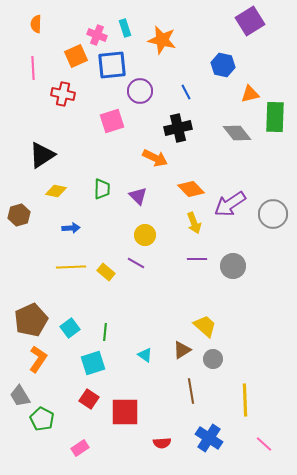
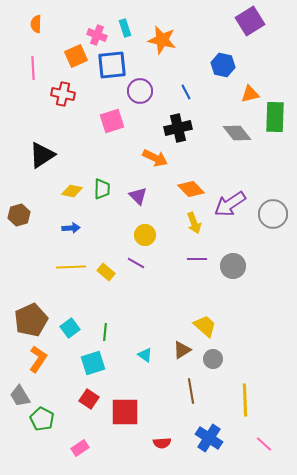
yellow diamond at (56, 191): moved 16 px right
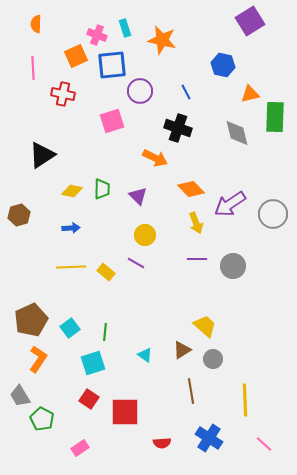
black cross at (178, 128): rotated 32 degrees clockwise
gray diamond at (237, 133): rotated 24 degrees clockwise
yellow arrow at (194, 223): moved 2 px right
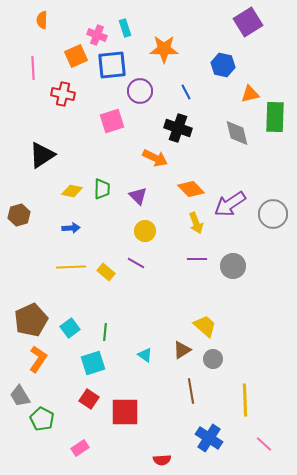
purple square at (250, 21): moved 2 px left, 1 px down
orange semicircle at (36, 24): moved 6 px right, 4 px up
orange star at (162, 40): moved 2 px right, 9 px down; rotated 12 degrees counterclockwise
yellow circle at (145, 235): moved 4 px up
red semicircle at (162, 443): moved 17 px down
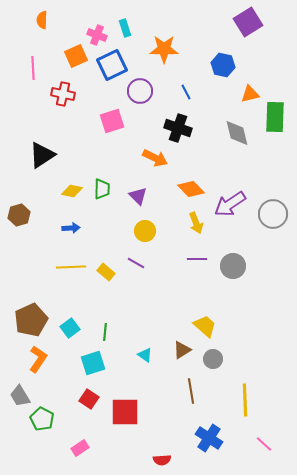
blue square at (112, 65): rotated 20 degrees counterclockwise
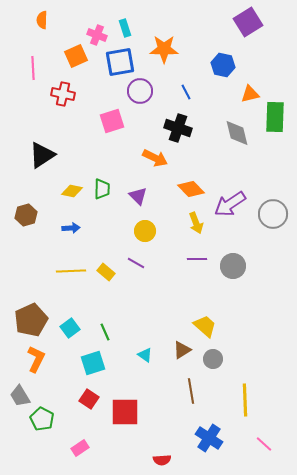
blue square at (112, 65): moved 8 px right, 3 px up; rotated 16 degrees clockwise
brown hexagon at (19, 215): moved 7 px right
yellow line at (71, 267): moved 4 px down
green line at (105, 332): rotated 30 degrees counterclockwise
orange L-shape at (38, 359): moved 2 px left; rotated 8 degrees counterclockwise
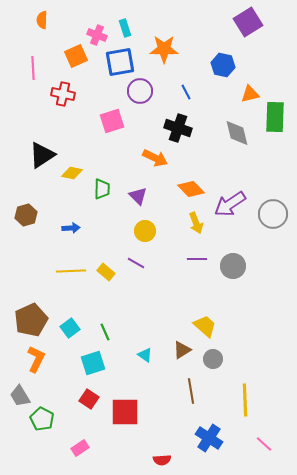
yellow diamond at (72, 191): moved 18 px up
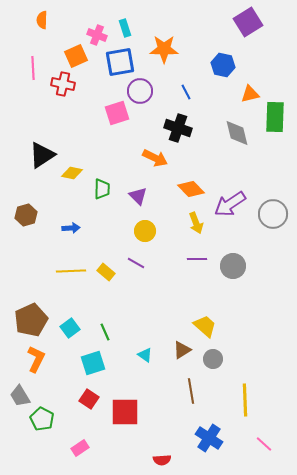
red cross at (63, 94): moved 10 px up
pink square at (112, 121): moved 5 px right, 8 px up
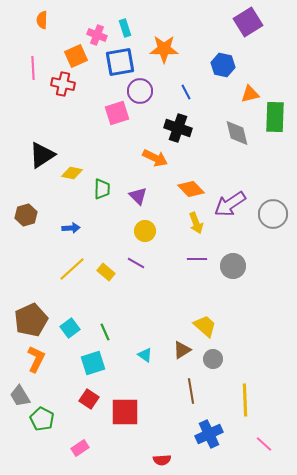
yellow line at (71, 271): moved 1 px right, 2 px up; rotated 40 degrees counterclockwise
blue cross at (209, 438): moved 4 px up; rotated 32 degrees clockwise
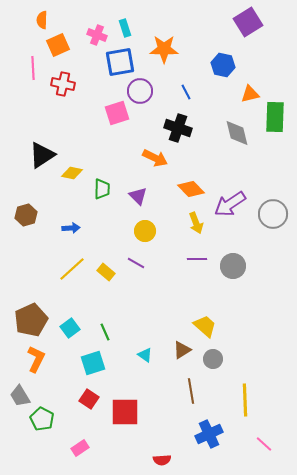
orange square at (76, 56): moved 18 px left, 11 px up
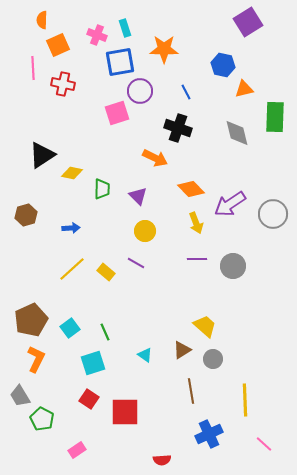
orange triangle at (250, 94): moved 6 px left, 5 px up
pink rectangle at (80, 448): moved 3 px left, 2 px down
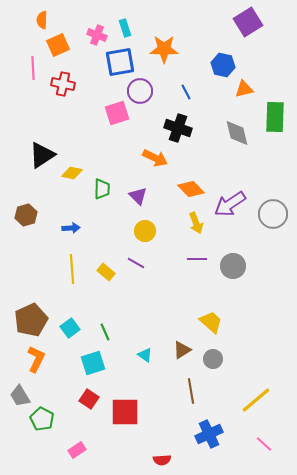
yellow line at (72, 269): rotated 52 degrees counterclockwise
yellow trapezoid at (205, 326): moved 6 px right, 4 px up
yellow line at (245, 400): moved 11 px right; rotated 52 degrees clockwise
